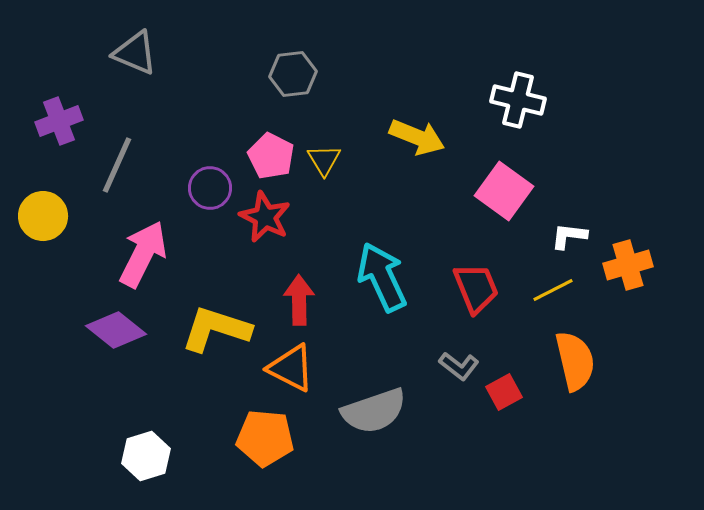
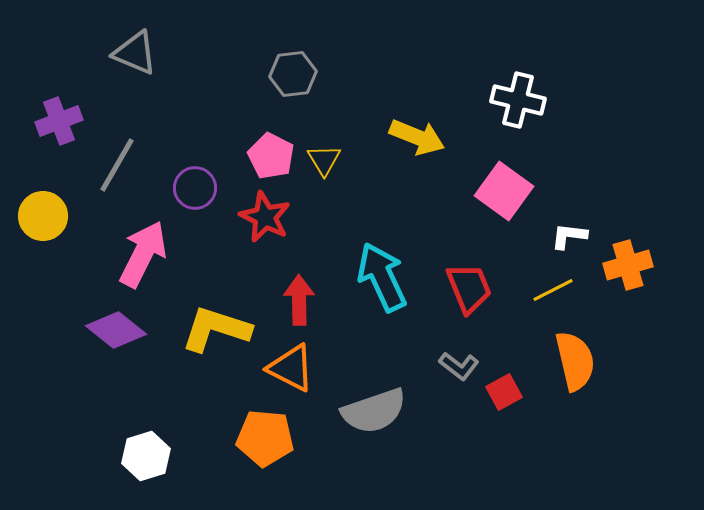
gray line: rotated 6 degrees clockwise
purple circle: moved 15 px left
red trapezoid: moved 7 px left
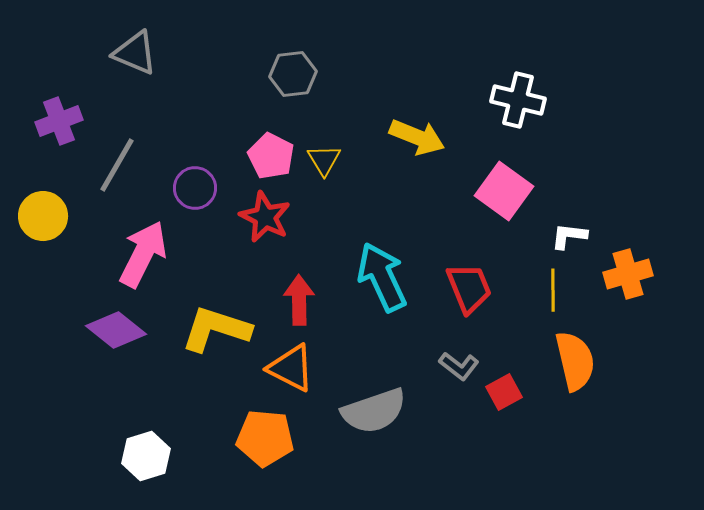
orange cross: moved 9 px down
yellow line: rotated 63 degrees counterclockwise
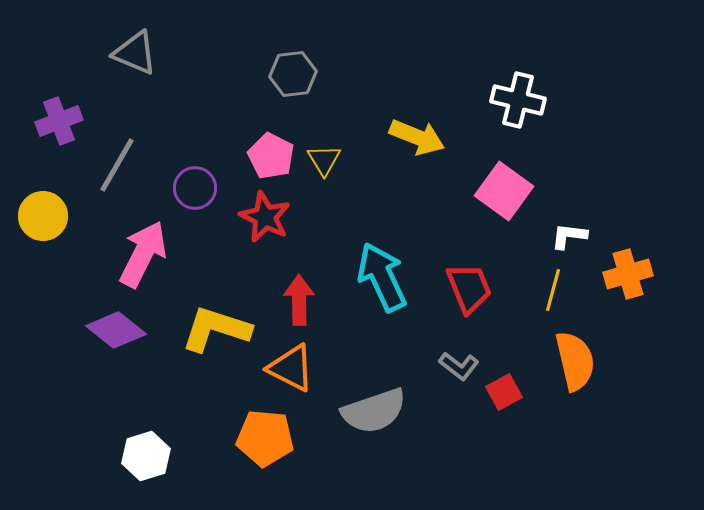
yellow line: rotated 15 degrees clockwise
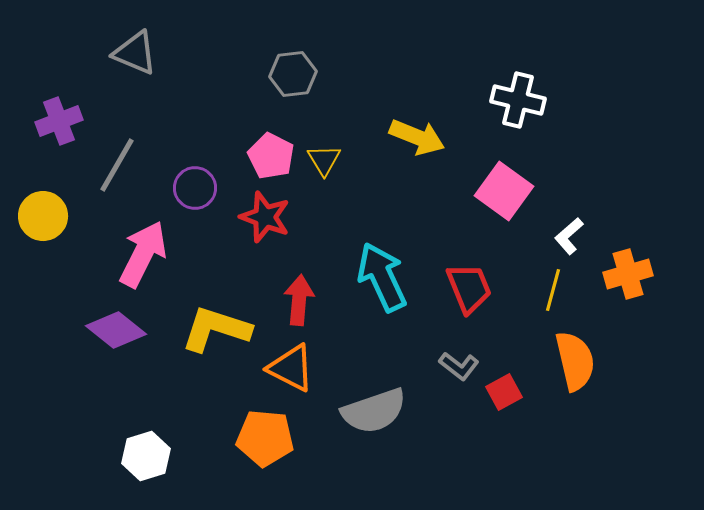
red star: rotated 6 degrees counterclockwise
white L-shape: rotated 48 degrees counterclockwise
red arrow: rotated 6 degrees clockwise
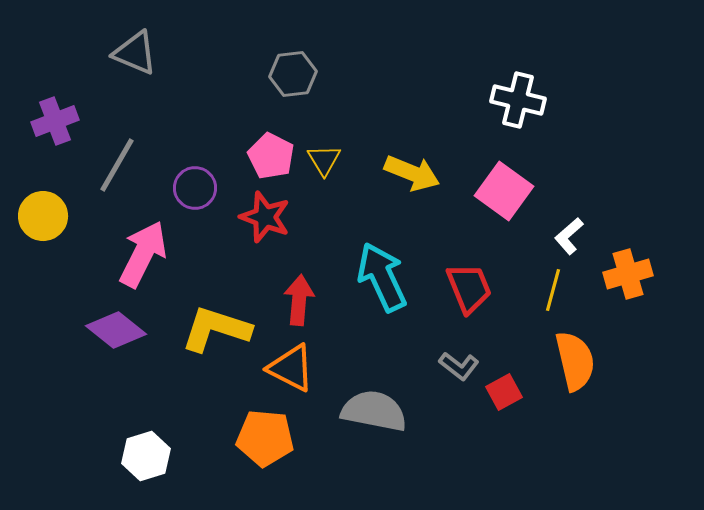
purple cross: moved 4 px left
yellow arrow: moved 5 px left, 36 px down
gray semicircle: rotated 150 degrees counterclockwise
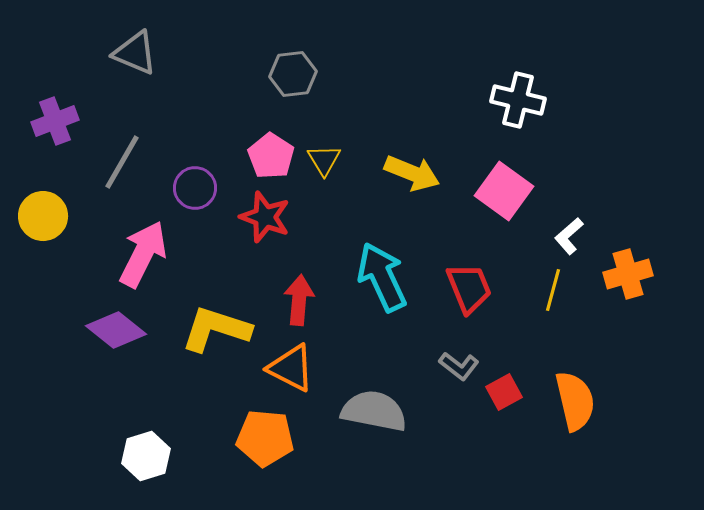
pink pentagon: rotated 6 degrees clockwise
gray line: moved 5 px right, 3 px up
orange semicircle: moved 40 px down
